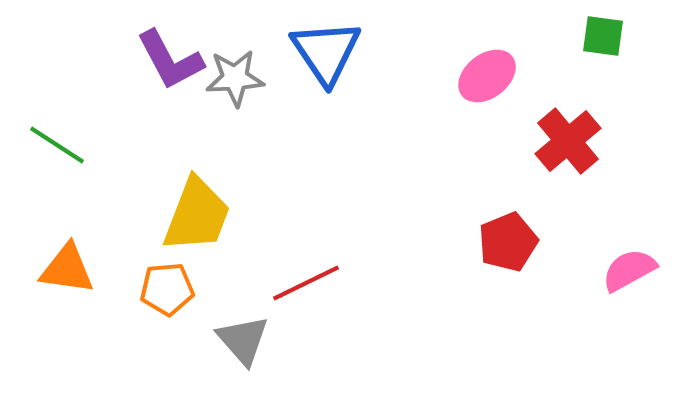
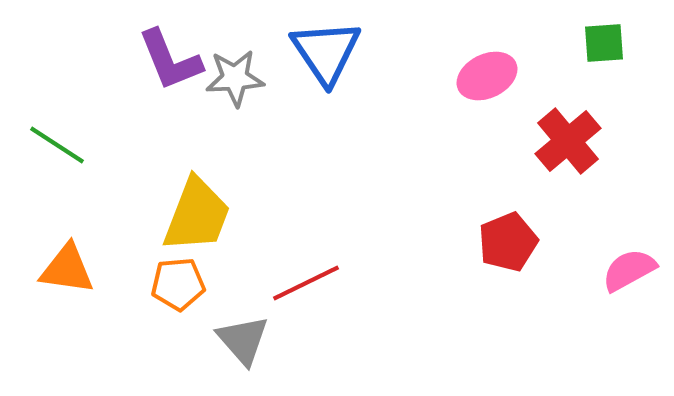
green square: moved 1 px right, 7 px down; rotated 12 degrees counterclockwise
purple L-shape: rotated 6 degrees clockwise
pink ellipse: rotated 12 degrees clockwise
orange pentagon: moved 11 px right, 5 px up
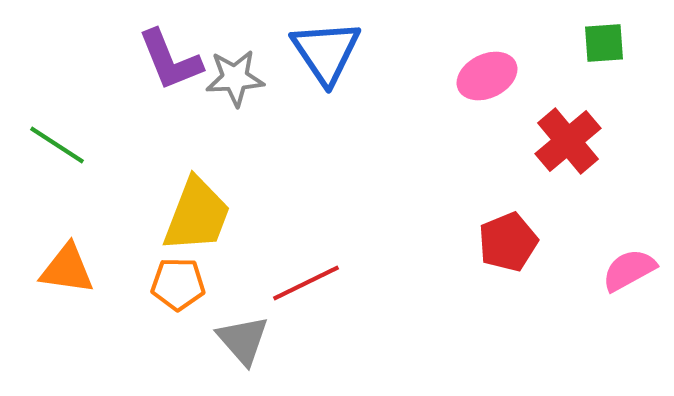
orange pentagon: rotated 6 degrees clockwise
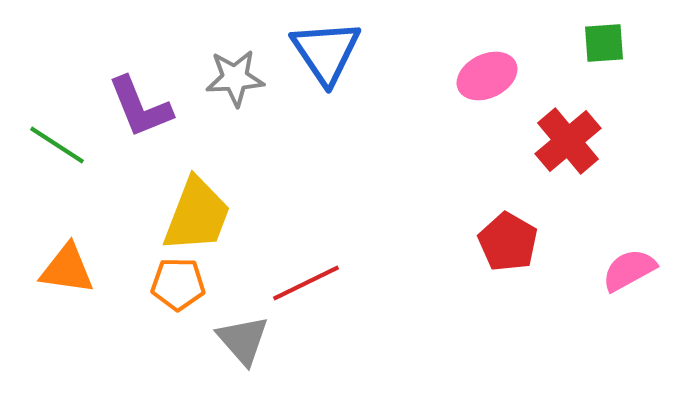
purple L-shape: moved 30 px left, 47 px down
red pentagon: rotated 20 degrees counterclockwise
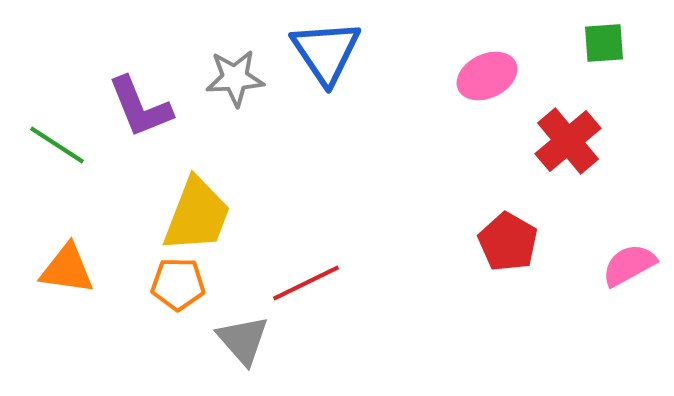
pink semicircle: moved 5 px up
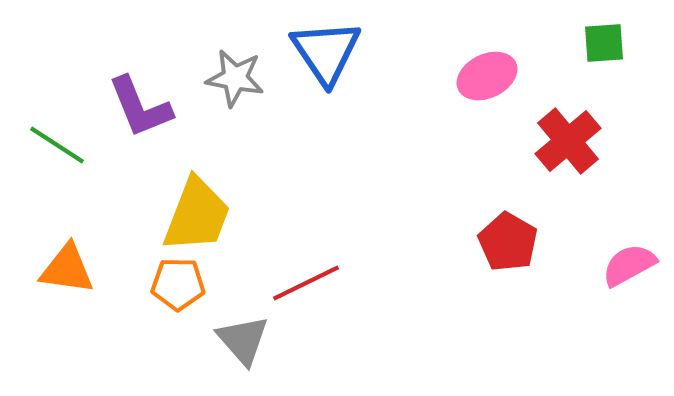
gray star: rotated 14 degrees clockwise
